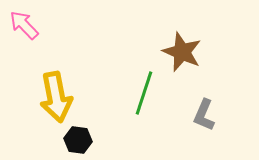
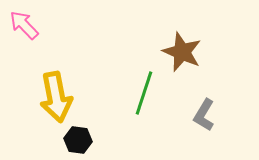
gray L-shape: rotated 8 degrees clockwise
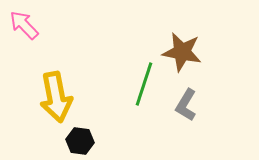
brown star: rotated 12 degrees counterclockwise
green line: moved 9 px up
gray L-shape: moved 18 px left, 10 px up
black hexagon: moved 2 px right, 1 px down
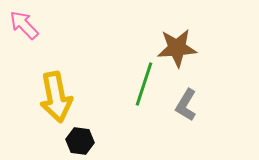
brown star: moved 5 px left, 4 px up; rotated 15 degrees counterclockwise
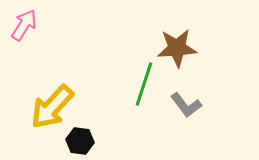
pink arrow: rotated 76 degrees clockwise
yellow arrow: moved 4 px left, 10 px down; rotated 54 degrees clockwise
gray L-shape: rotated 68 degrees counterclockwise
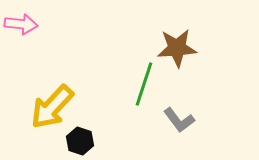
pink arrow: moved 3 px left, 1 px up; rotated 64 degrees clockwise
gray L-shape: moved 7 px left, 15 px down
black hexagon: rotated 12 degrees clockwise
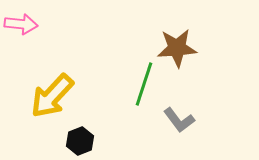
yellow arrow: moved 11 px up
black hexagon: rotated 20 degrees clockwise
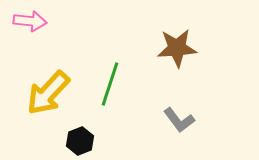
pink arrow: moved 9 px right, 3 px up
green line: moved 34 px left
yellow arrow: moved 4 px left, 3 px up
